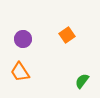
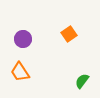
orange square: moved 2 px right, 1 px up
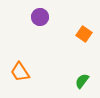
orange square: moved 15 px right; rotated 21 degrees counterclockwise
purple circle: moved 17 px right, 22 px up
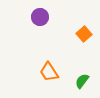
orange square: rotated 14 degrees clockwise
orange trapezoid: moved 29 px right
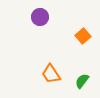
orange square: moved 1 px left, 2 px down
orange trapezoid: moved 2 px right, 2 px down
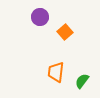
orange square: moved 18 px left, 4 px up
orange trapezoid: moved 5 px right, 2 px up; rotated 40 degrees clockwise
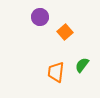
green semicircle: moved 16 px up
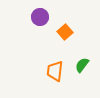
orange trapezoid: moved 1 px left, 1 px up
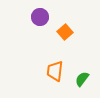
green semicircle: moved 14 px down
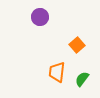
orange square: moved 12 px right, 13 px down
orange trapezoid: moved 2 px right, 1 px down
